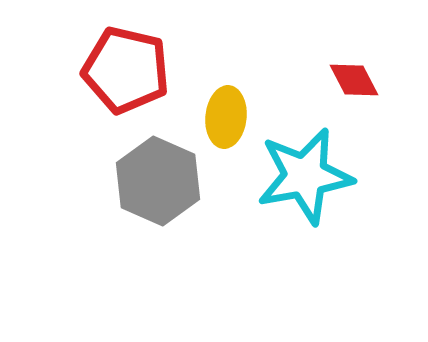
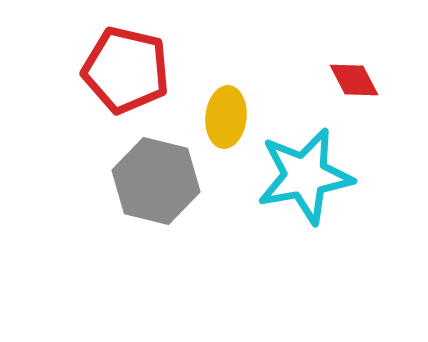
gray hexagon: moved 2 px left; rotated 10 degrees counterclockwise
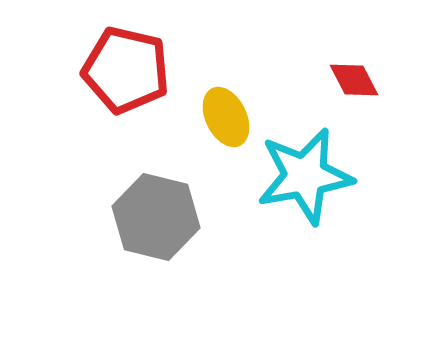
yellow ellipse: rotated 32 degrees counterclockwise
gray hexagon: moved 36 px down
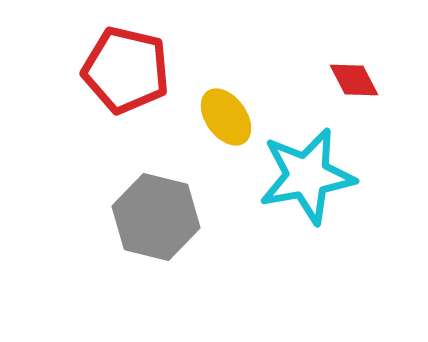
yellow ellipse: rotated 10 degrees counterclockwise
cyan star: moved 2 px right
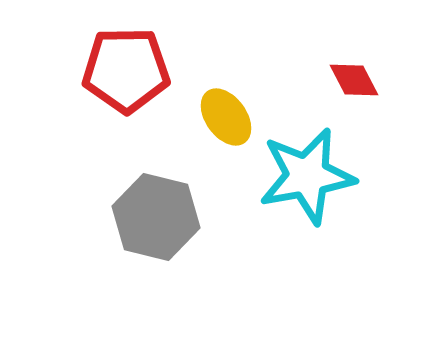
red pentagon: rotated 14 degrees counterclockwise
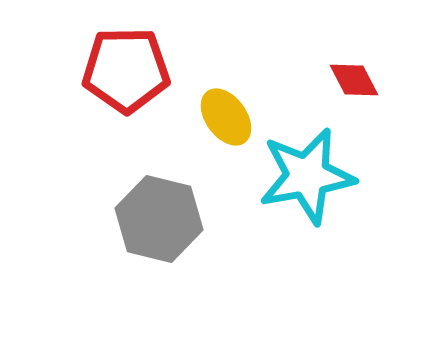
gray hexagon: moved 3 px right, 2 px down
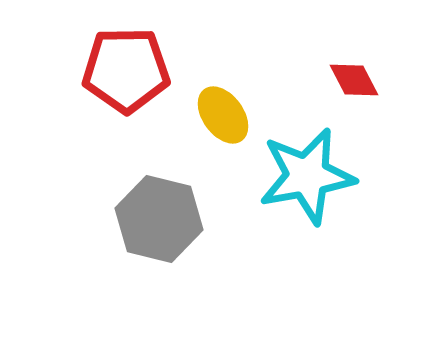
yellow ellipse: moved 3 px left, 2 px up
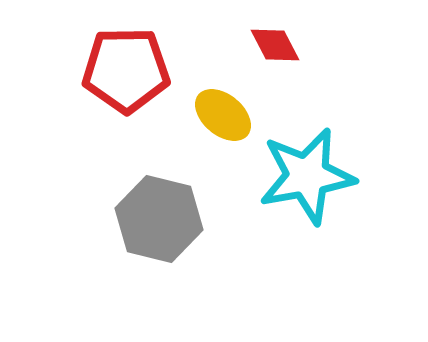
red diamond: moved 79 px left, 35 px up
yellow ellipse: rotated 14 degrees counterclockwise
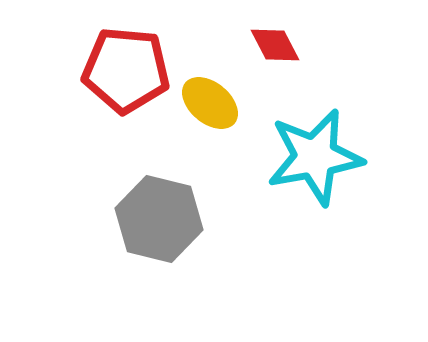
red pentagon: rotated 6 degrees clockwise
yellow ellipse: moved 13 px left, 12 px up
cyan star: moved 8 px right, 19 px up
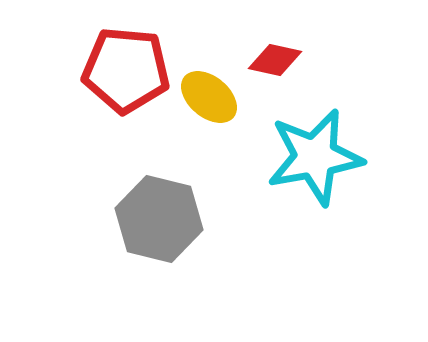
red diamond: moved 15 px down; rotated 50 degrees counterclockwise
yellow ellipse: moved 1 px left, 6 px up
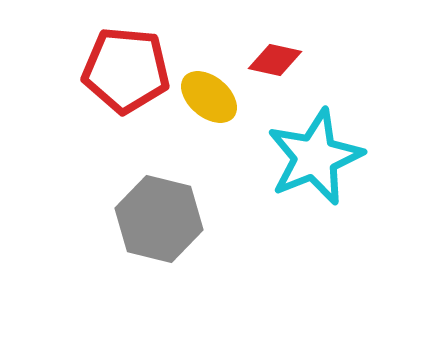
cyan star: rotated 12 degrees counterclockwise
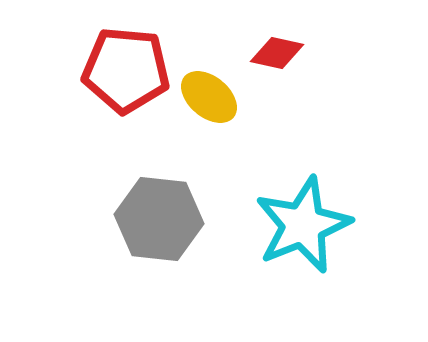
red diamond: moved 2 px right, 7 px up
cyan star: moved 12 px left, 68 px down
gray hexagon: rotated 8 degrees counterclockwise
